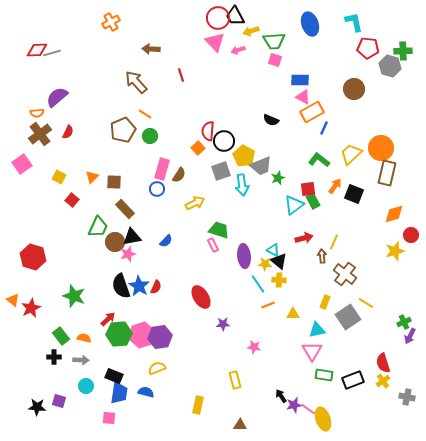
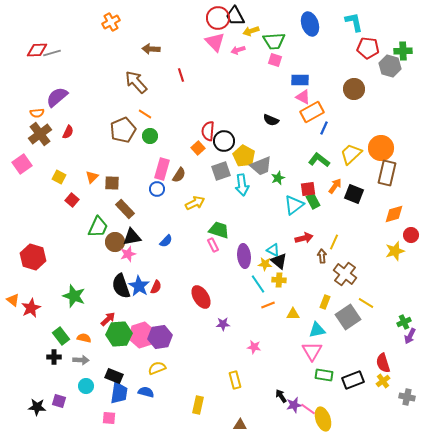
brown square at (114, 182): moved 2 px left, 1 px down
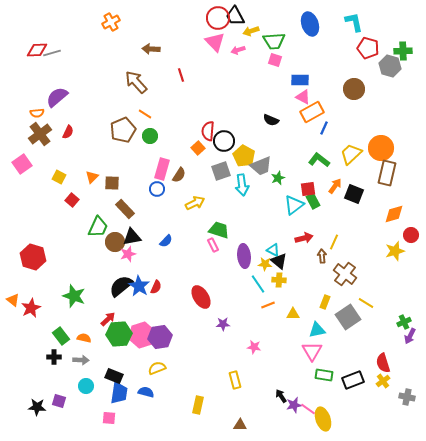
red pentagon at (368, 48): rotated 10 degrees clockwise
black semicircle at (121, 286): rotated 70 degrees clockwise
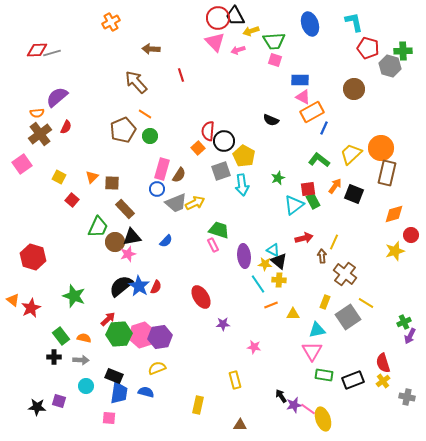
red semicircle at (68, 132): moved 2 px left, 5 px up
gray trapezoid at (261, 166): moved 85 px left, 37 px down
orange line at (268, 305): moved 3 px right
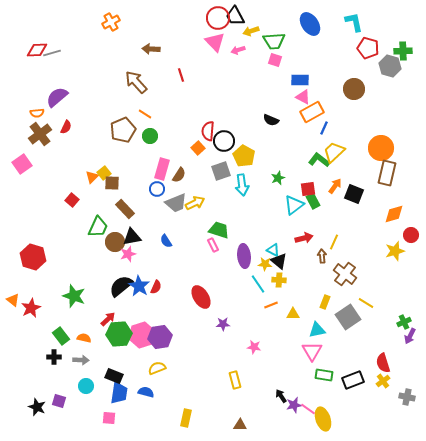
blue ellipse at (310, 24): rotated 15 degrees counterclockwise
yellow trapezoid at (351, 154): moved 17 px left, 2 px up
yellow square at (59, 177): moved 45 px right, 4 px up; rotated 24 degrees clockwise
blue semicircle at (166, 241): rotated 104 degrees clockwise
yellow rectangle at (198, 405): moved 12 px left, 13 px down
black star at (37, 407): rotated 18 degrees clockwise
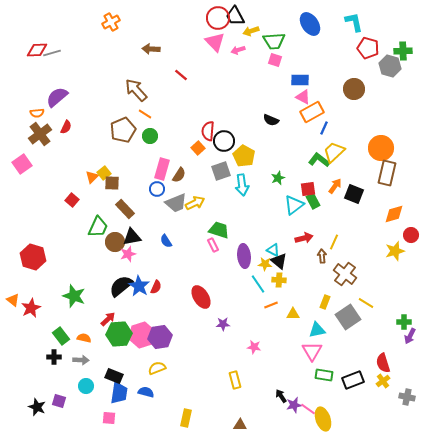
red line at (181, 75): rotated 32 degrees counterclockwise
brown arrow at (136, 82): moved 8 px down
green cross at (404, 322): rotated 24 degrees clockwise
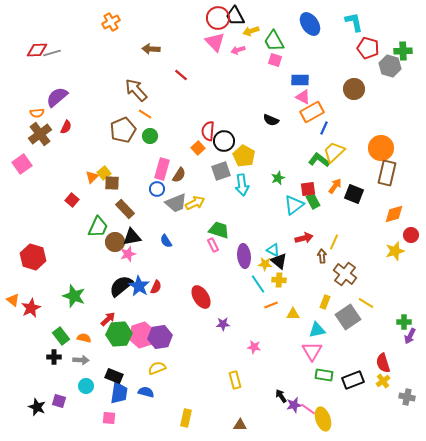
green trapezoid at (274, 41): rotated 65 degrees clockwise
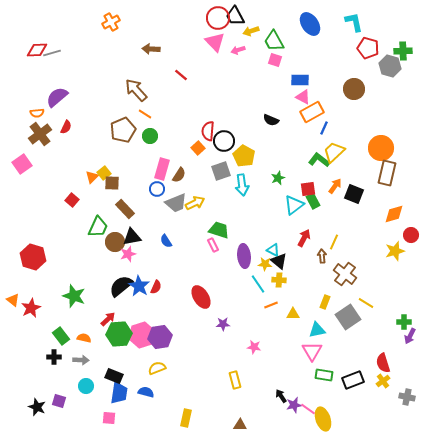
red arrow at (304, 238): rotated 48 degrees counterclockwise
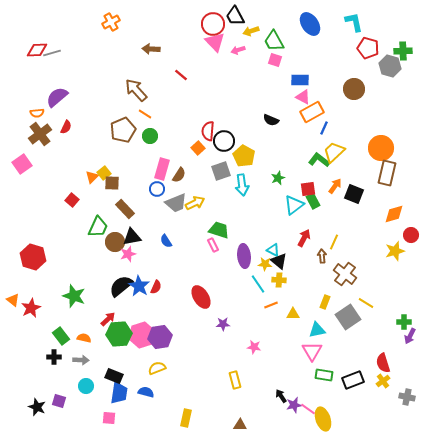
red circle at (218, 18): moved 5 px left, 6 px down
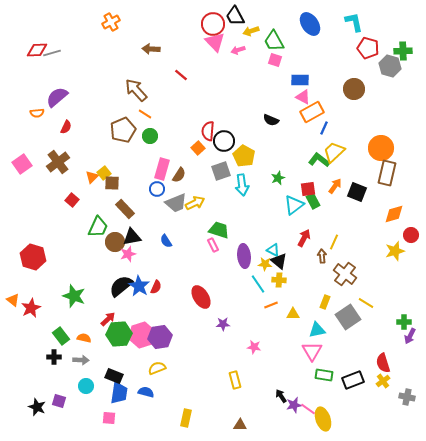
brown cross at (40, 134): moved 18 px right, 28 px down
black square at (354, 194): moved 3 px right, 2 px up
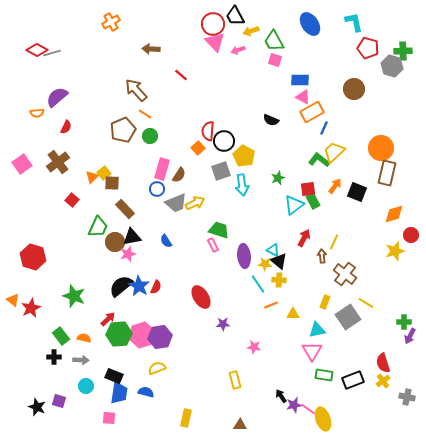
red diamond at (37, 50): rotated 30 degrees clockwise
gray hexagon at (390, 66): moved 2 px right
